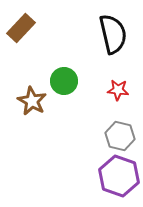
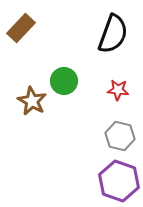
black semicircle: rotated 33 degrees clockwise
purple hexagon: moved 5 px down
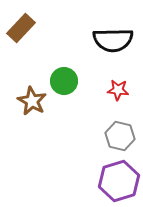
black semicircle: moved 6 px down; rotated 69 degrees clockwise
purple hexagon: rotated 24 degrees clockwise
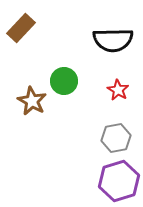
red star: rotated 25 degrees clockwise
gray hexagon: moved 4 px left, 2 px down; rotated 24 degrees counterclockwise
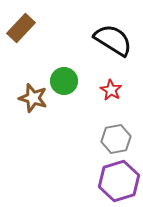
black semicircle: rotated 147 degrees counterclockwise
red star: moved 7 px left
brown star: moved 1 px right, 3 px up; rotated 12 degrees counterclockwise
gray hexagon: moved 1 px down
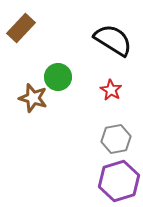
green circle: moved 6 px left, 4 px up
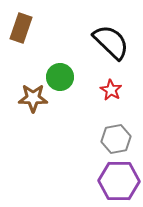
brown rectangle: rotated 24 degrees counterclockwise
black semicircle: moved 2 px left, 2 px down; rotated 12 degrees clockwise
green circle: moved 2 px right
brown star: rotated 16 degrees counterclockwise
purple hexagon: rotated 18 degrees clockwise
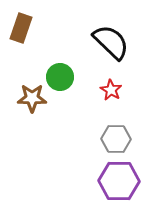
brown star: moved 1 px left
gray hexagon: rotated 12 degrees clockwise
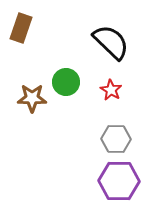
green circle: moved 6 px right, 5 px down
